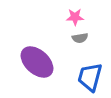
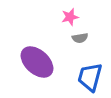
pink star: moved 5 px left; rotated 12 degrees counterclockwise
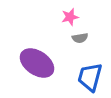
purple ellipse: moved 1 px down; rotated 8 degrees counterclockwise
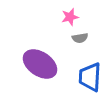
purple ellipse: moved 3 px right, 1 px down
blue trapezoid: rotated 12 degrees counterclockwise
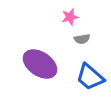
gray semicircle: moved 2 px right, 1 px down
blue trapezoid: rotated 52 degrees counterclockwise
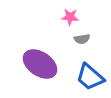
pink star: rotated 18 degrees clockwise
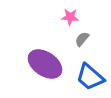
gray semicircle: rotated 140 degrees clockwise
purple ellipse: moved 5 px right
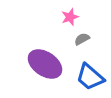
pink star: rotated 24 degrees counterclockwise
gray semicircle: rotated 21 degrees clockwise
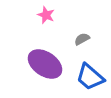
pink star: moved 24 px left, 2 px up; rotated 30 degrees counterclockwise
